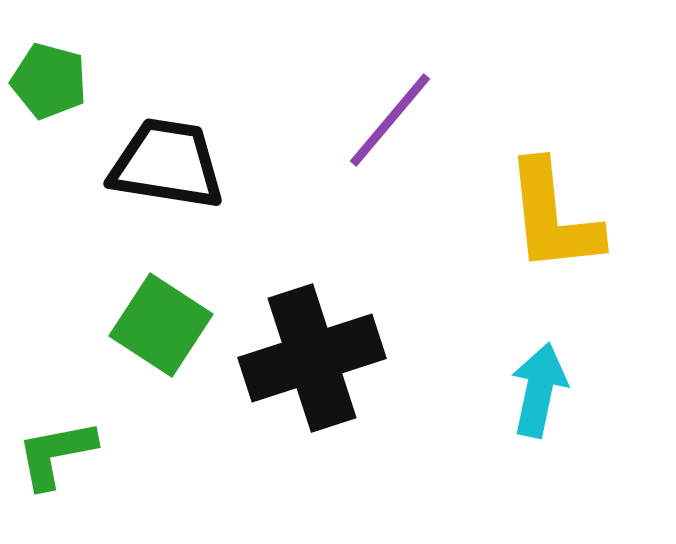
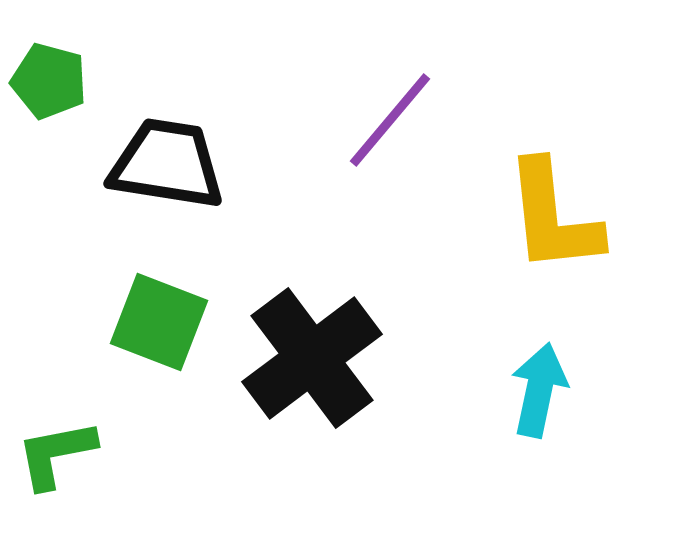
green square: moved 2 px left, 3 px up; rotated 12 degrees counterclockwise
black cross: rotated 19 degrees counterclockwise
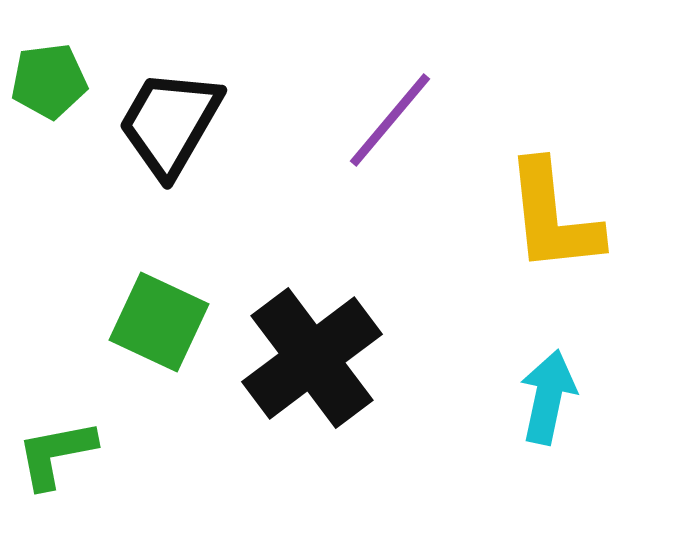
green pentagon: rotated 22 degrees counterclockwise
black trapezoid: moved 3 px right, 41 px up; rotated 69 degrees counterclockwise
green square: rotated 4 degrees clockwise
cyan arrow: moved 9 px right, 7 px down
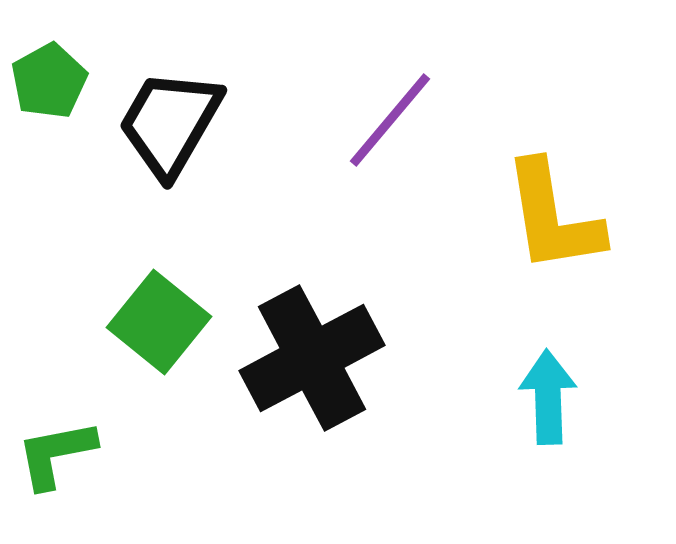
green pentagon: rotated 22 degrees counterclockwise
yellow L-shape: rotated 3 degrees counterclockwise
green square: rotated 14 degrees clockwise
black cross: rotated 9 degrees clockwise
cyan arrow: rotated 14 degrees counterclockwise
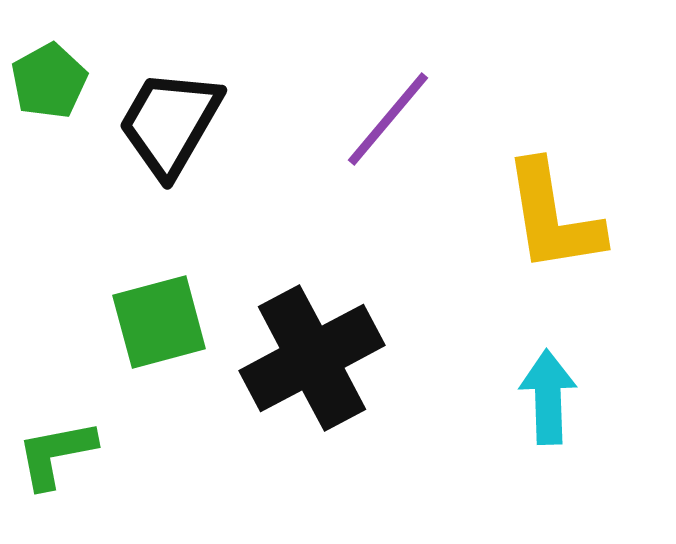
purple line: moved 2 px left, 1 px up
green square: rotated 36 degrees clockwise
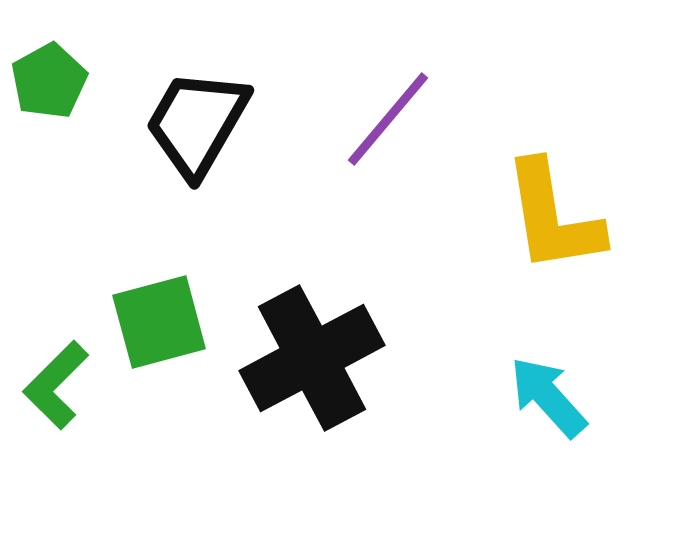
black trapezoid: moved 27 px right
cyan arrow: rotated 40 degrees counterclockwise
green L-shape: moved 69 px up; rotated 34 degrees counterclockwise
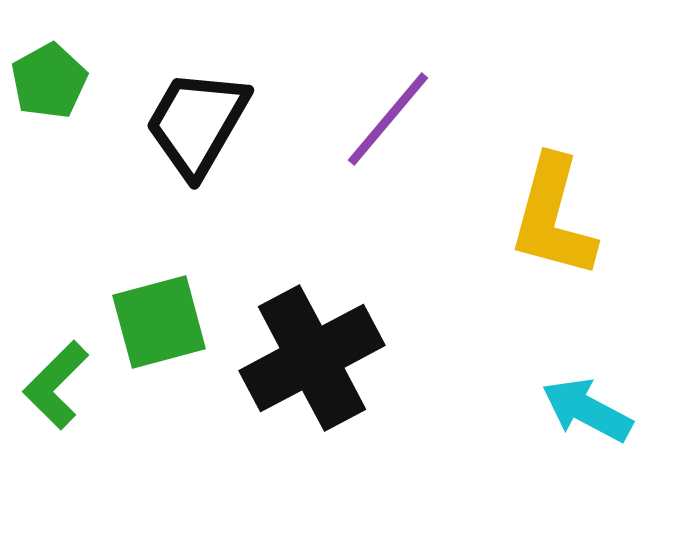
yellow L-shape: rotated 24 degrees clockwise
cyan arrow: moved 39 px right, 13 px down; rotated 20 degrees counterclockwise
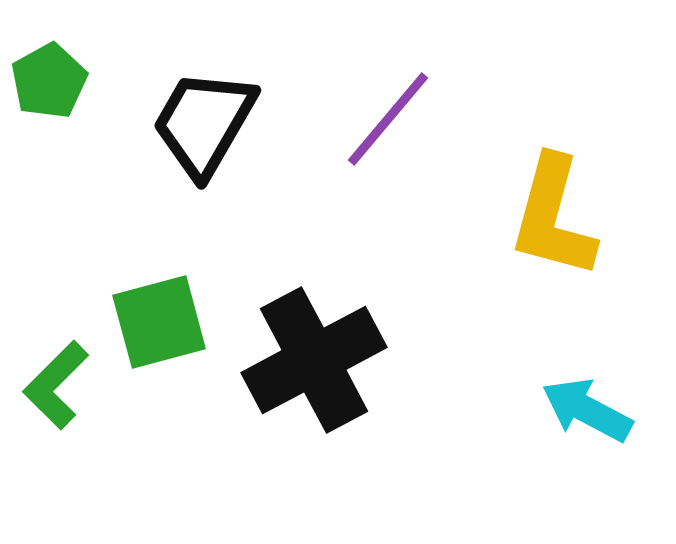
black trapezoid: moved 7 px right
black cross: moved 2 px right, 2 px down
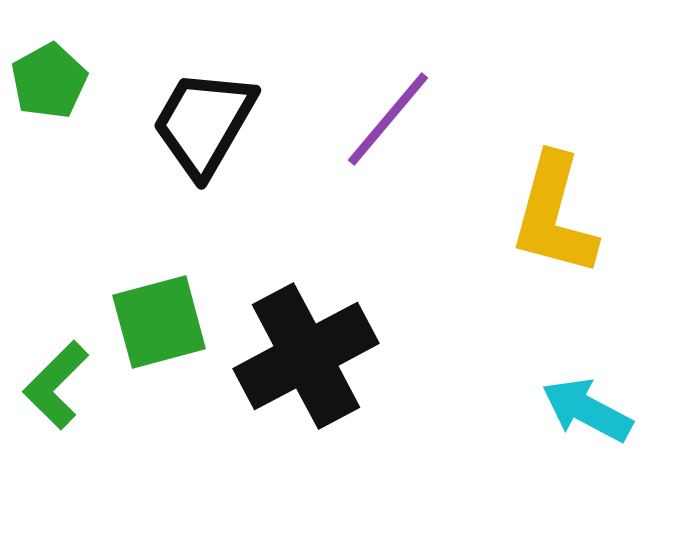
yellow L-shape: moved 1 px right, 2 px up
black cross: moved 8 px left, 4 px up
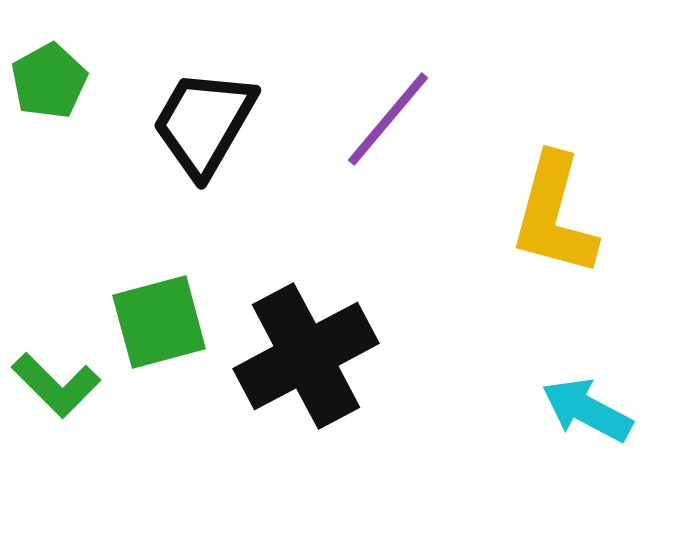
green L-shape: rotated 90 degrees counterclockwise
